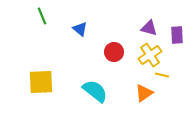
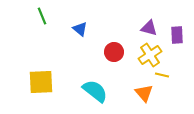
orange triangle: rotated 36 degrees counterclockwise
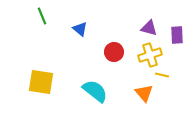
yellow cross: rotated 15 degrees clockwise
yellow square: rotated 12 degrees clockwise
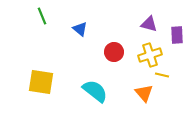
purple triangle: moved 4 px up
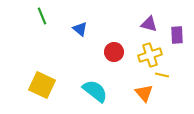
yellow square: moved 1 px right, 3 px down; rotated 16 degrees clockwise
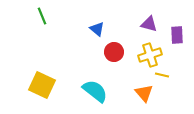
blue triangle: moved 17 px right
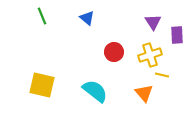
purple triangle: moved 4 px right, 2 px up; rotated 42 degrees clockwise
blue triangle: moved 10 px left, 11 px up
yellow square: rotated 12 degrees counterclockwise
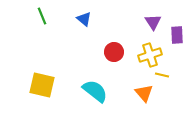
blue triangle: moved 3 px left, 1 px down
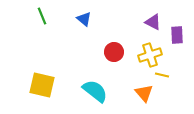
purple triangle: rotated 30 degrees counterclockwise
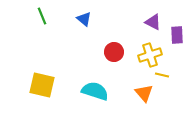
cyan semicircle: rotated 20 degrees counterclockwise
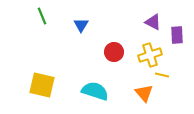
blue triangle: moved 3 px left, 6 px down; rotated 21 degrees clockwise
